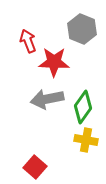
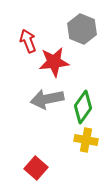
red star: rotated 8 degrees counterclockwise
red square: moved 1 px right, 1 px down
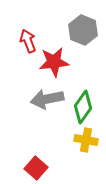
gray hexagon: moved 1 px right, 1 px down
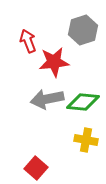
gray hexagon: rotated 20 degrees clockwise
green diamond: moved 5 px up; rotated 60 degrees clockwise
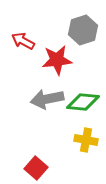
red arrow: moved 5 px left; rotated 40 degrees counterclockwise
red star: moved 3 px right, 2 px up
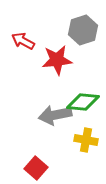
gray arrow: moved 8 px right, 16 px down
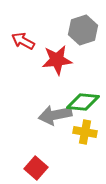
yellow cross: moved 1 px left, 8 px up
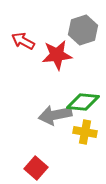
red star: moved 5 px up
